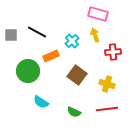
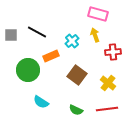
green circle: moved 1 px up
yellow cross: moved 1 px right, 1 px up; rotated 21 degrees clockwise
green semicircle: moved 2 px right, 2 px up
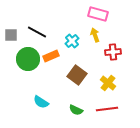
green circle: moved 11 px up
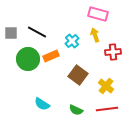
gray square: moved 2 px up
brown square: moved 1 px right
yellow cross: moved 2 px left, 3 px down
cyan semicircle: moved 1 px right, 2 px down
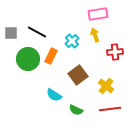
pink rectangle: rotated 24 degrees counterclockwise
red cross: moved 2 px right
orange rectangle: rotated 42 degrees counterclockwise
brown square: rotated 18 degrees clockwise
cyan semicircle: moved 12 px right, 9 px up
red line: moved 3 px right
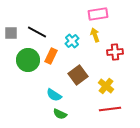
green circle: moved 1 px down
green semicircle: moved 16 px left, 4 px down
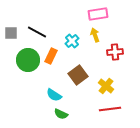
green semicircle: moved 1 px right
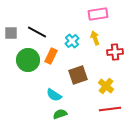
yellow arrow: moved 3 px down
brown square: rotated 18 degrees clockwise
green semicircle: moved 1 px left; rotated 136 degrees clockwise
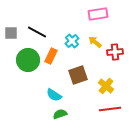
yellow arrow: moved 4 px down; rotated 32 degrees counterclockwise
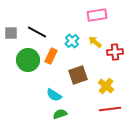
pink rectangle: moved 1 px left, 1 px down
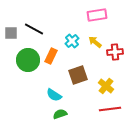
black line: moved 3 px left, 3 px up
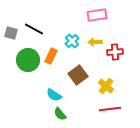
gray square: rotated 16 degrees clockwise
yellow arrow: rotated 40 degrees counterclockwise
brown square: rotated 18 degrees counterclockwise
green semicircle: rotated 112 degrees counterclockwise
